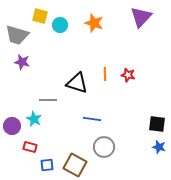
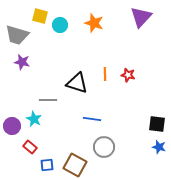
red rectangle: rotated 24 degrees clockwise
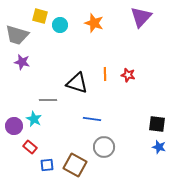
purple circle: moved 2 px right
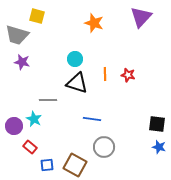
yellow square: moved 3 px left
cyan circle: moved 15 px right, 34 px down
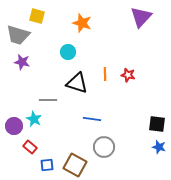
orange star: moved 12 px left
gray trapezoid: moved 1 px right
cyan circle: moved 7 px left, 7 px up
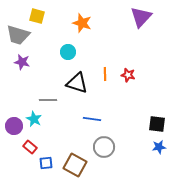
blue star: rotated 24 degrees counterclockwise
blue square: moved 1 px left, 2 px up
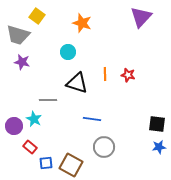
yellow square: rotated 21 degrees clockwise
brown square: moved 4 px left
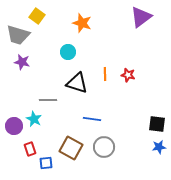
purple triangle: rotated 10 degrees clockwise
red rectangle: moved 2 px down; rotated 32 degrees clockwise
brown square: moved 17 px up
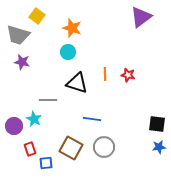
orange star: moved 10 px left, 5 px down
